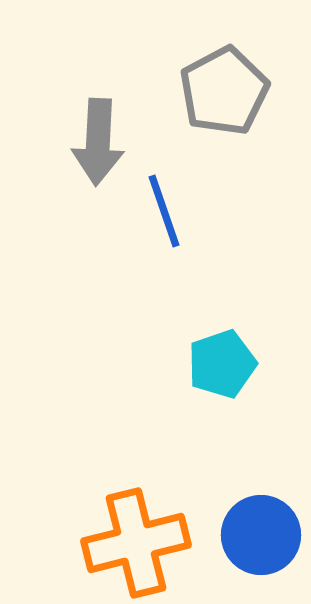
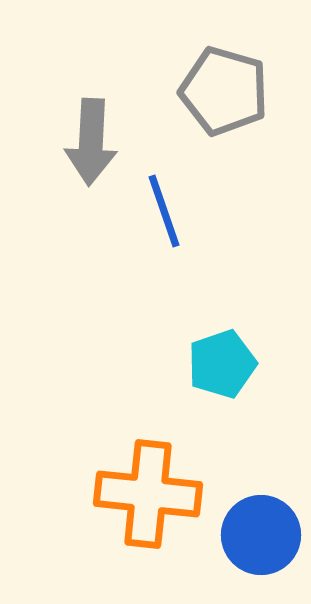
gray pentagon: rotated 28 degrees counterclockwise
gray arrow: moved 7 px left
orange cross: moved 12 px right, 49 px up; rotated 20 degrees clockwise
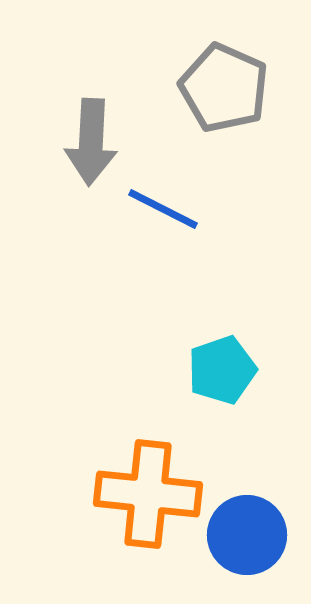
gray pentagon: moved 3 px up; rotated 8 degrees clockwise
blue line: moved 1 px left, 2 px up; rotated 44 degrees counterclockwise
cyan pentagon: moved 6 px down
blue circle: moved 14 px left
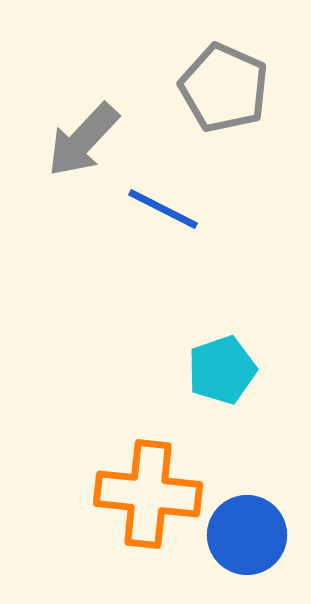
gray arrow: moved 8 px left, 2 px up; rotated 40 degrees clockwise
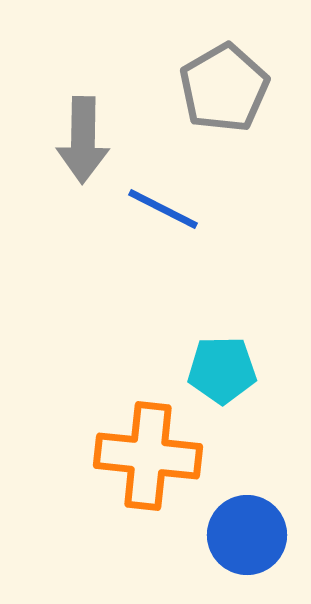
gray pentagon: rotated 18 degrees clockwise
gray arrow: rotated 42 degrees counterclockwise
cyan pentagon: rotated 18 degrees clockwise
orange cross: moved 38 px up
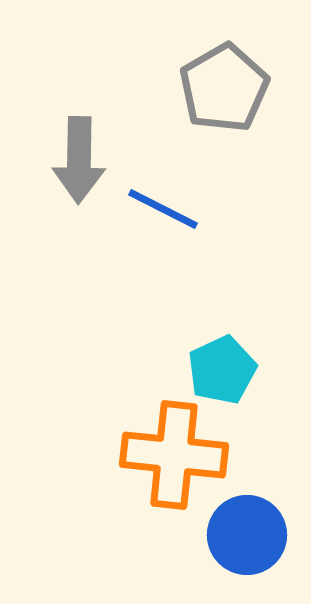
gray arrow: moved 4 px left, 20 px down
cyan pentagon: rotated 24 degrees counterclockwise
orange cross: moved 26 px right, 1 px up
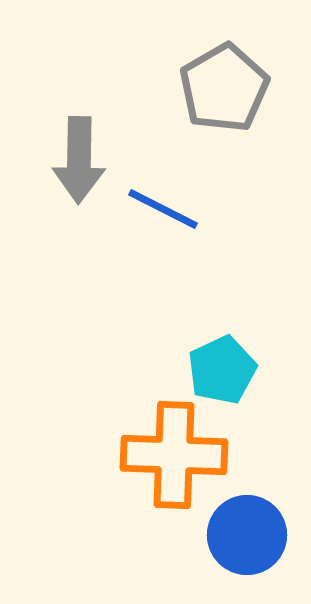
orange cross: rotated 4 degrees counterclockwise
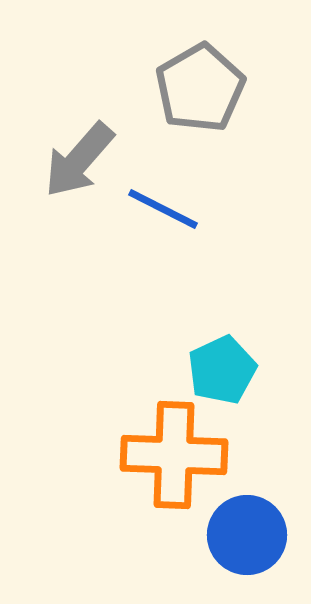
gray pentagon: moved 24 px left
gray arrow: rotated 40 degrees clockwise
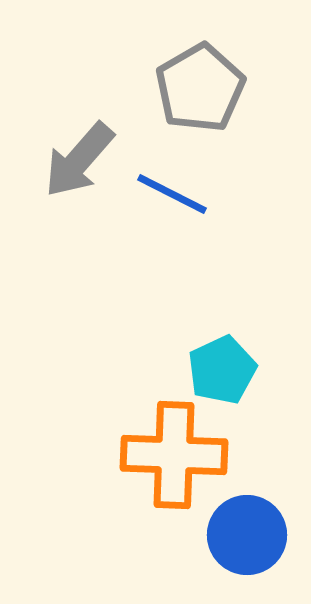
blue line: moved 9 px right, 15 px up
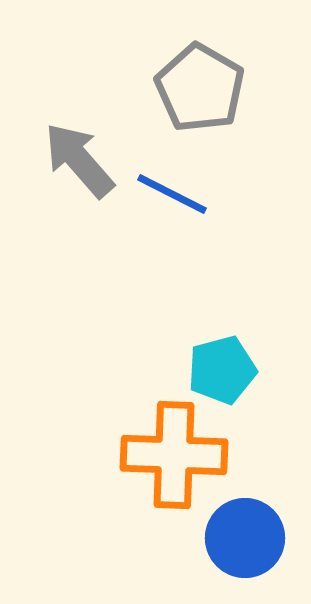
gray pentagon: rotated 12 degrees counterclockwise
gray arrow: rotated 98 degrees clockwise
cyan pentagon: rotated 10 degrees clockwise
blue circle: moved 2 px left, 3 px down
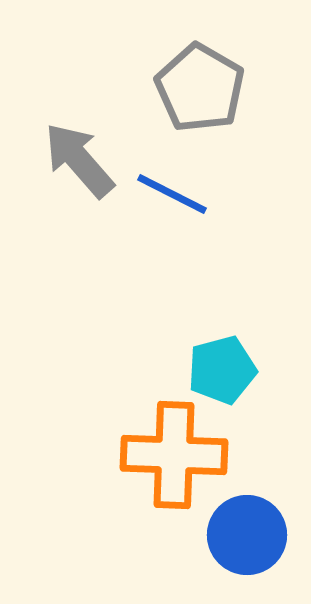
blue circle: moved 2 px right, 3 px up
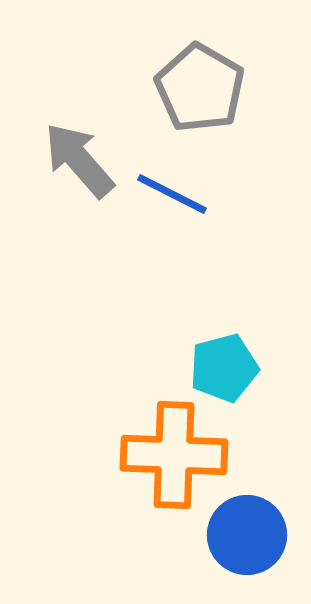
cyan pentagon: moved 2 px right, 2 px up
